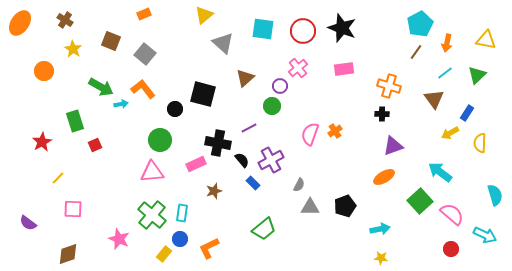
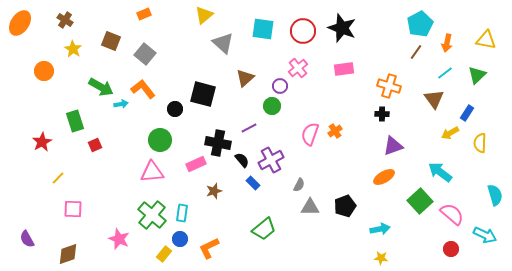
purple semicircle at (28, 223): moved 1 px left, 16 px down; rotated 24 degrees clockwise
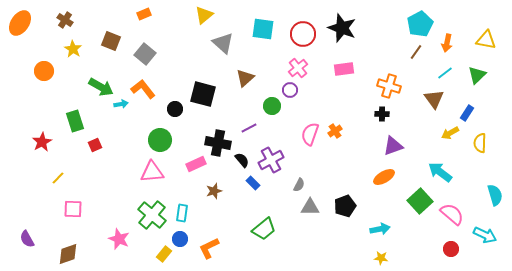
red circle at (303, 31): moved 3 px down
purple circle at (280, 86): moved 10 px right, 4 px down
